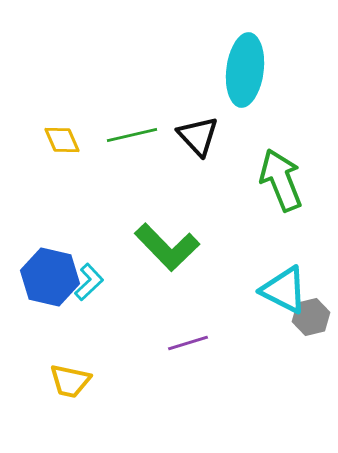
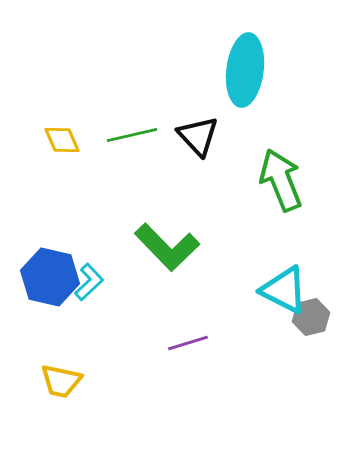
yellow trapezoid: moved 9 px left
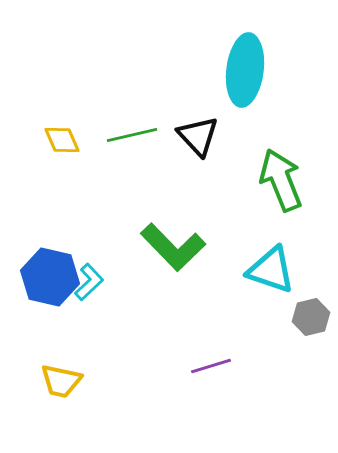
green L-shape: moved 6 px right
cyan triangle: moved 13 px left, 20 px up; rotated 8 degrees counterclockwise
purple line: moved 23 px right, 23 px down
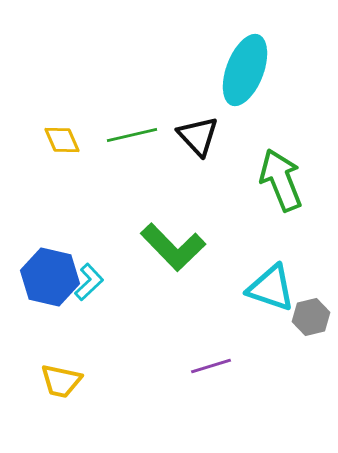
cyan ellipse: rotated 14 degrees clockwise
cyan triangle: moved 18 px down
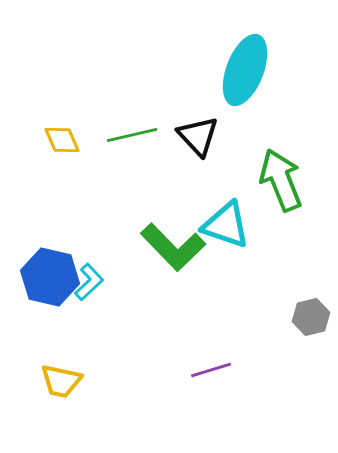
cyan triangle: moved 45 px left, 63 px up
purple line: moved 4 px down
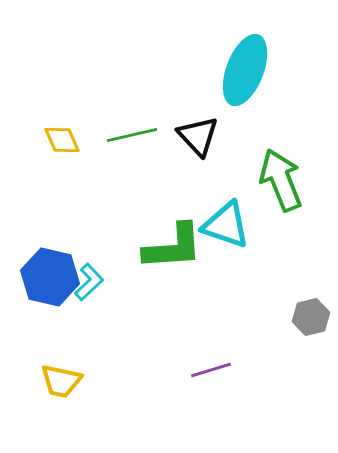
green L-shape: rotated 50 degrees counterclockwise
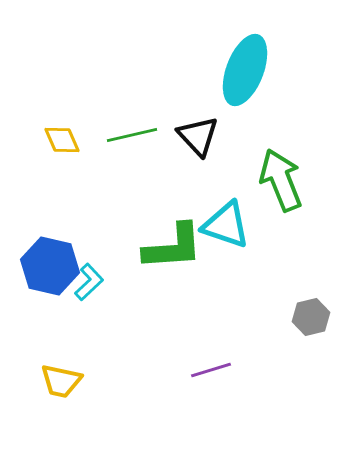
blue hexagon: moved 11 px up
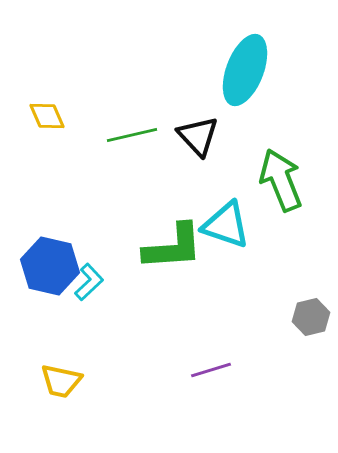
yellow diamond: moved 15 px left, 24 px up
